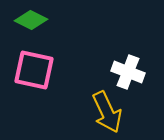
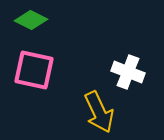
yellow arrow: moved 8 px left
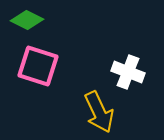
green diamond: moved 4 px left
pink square: moved 4 px right, 4 px up; rotated 6 degrees clockwise
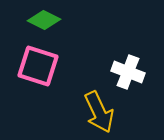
green diamond: moved 17 px right
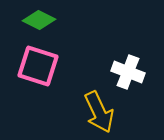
green diamond: moved 5 px left
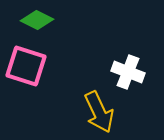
green diamond: moved 2 px left
pink square: moved 12 px left
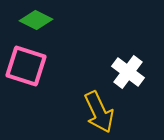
green diamond: moved 1 px left
white cross: rotated 16 degrees clockwise
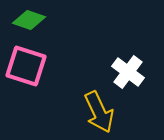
green diamond: moved 7 px left; rotated 8 degrees counterclockwise
